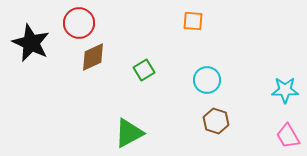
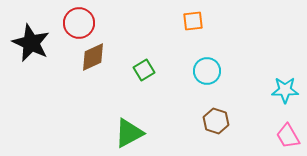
orange square: rotated 10 degrees counterclockwise
cyan circle: moved 9 px up
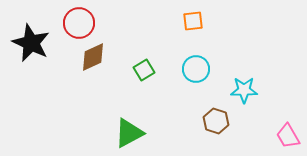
cyan circle: moved 11 px left, 2 px up
cyan star: moved 41 px left
